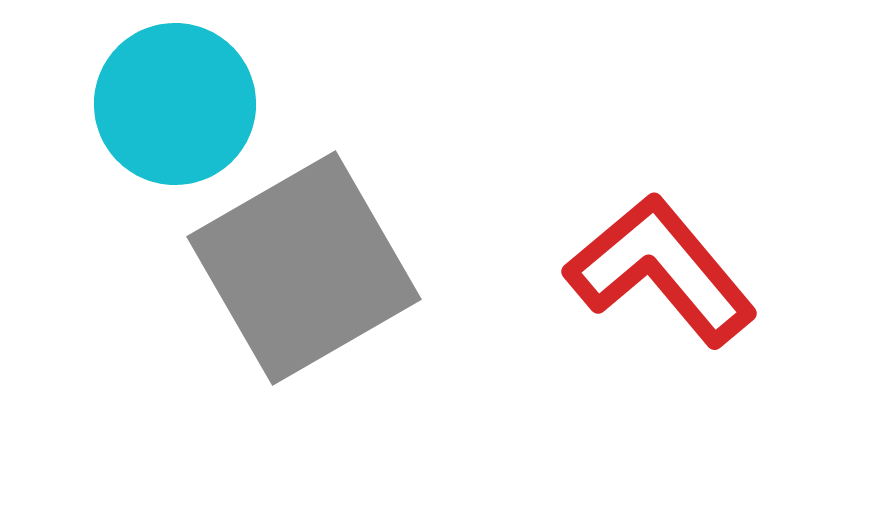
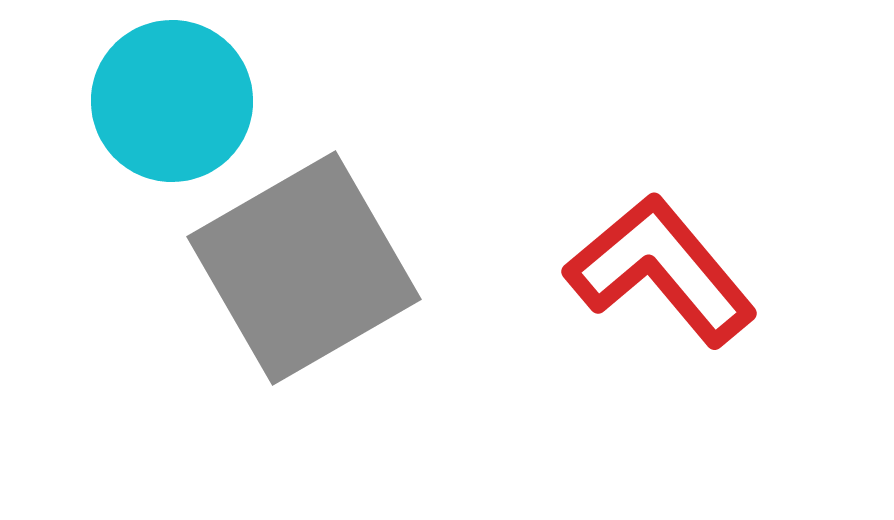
cyan circle: moved 3 px left, 3 px up
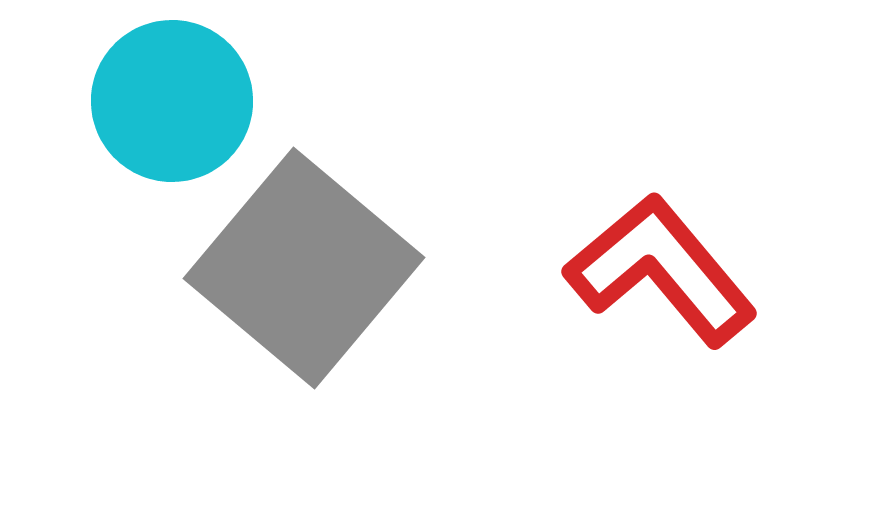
gray square: rotated 20 degrees counterclockwise
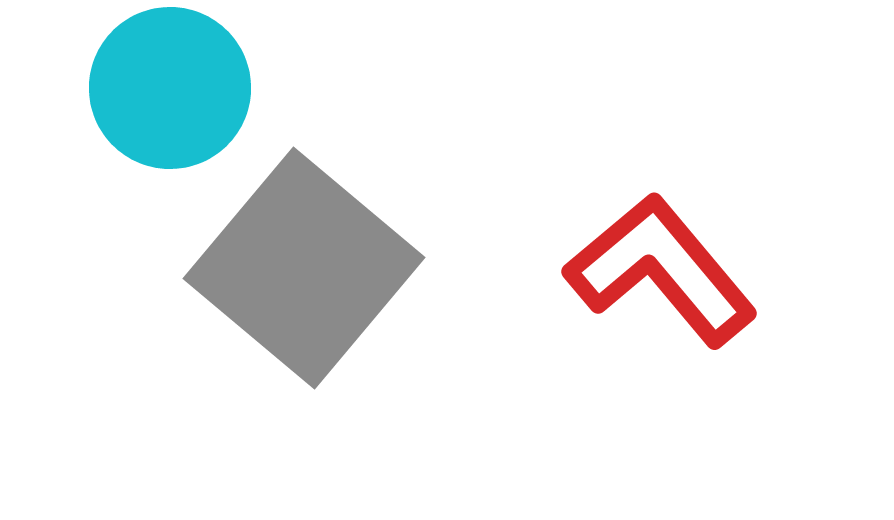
cyan circle: moved 2 px left, 13 px up
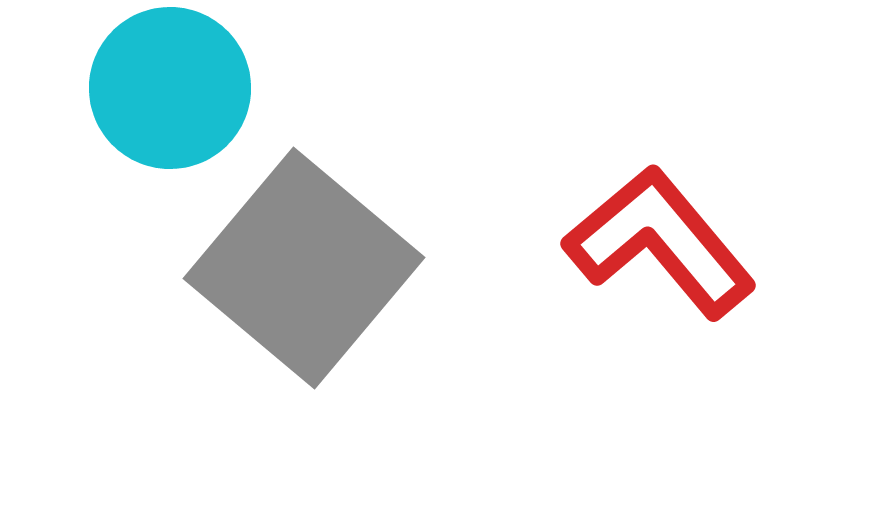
red L-shape: moved 1 px left, 28 px up
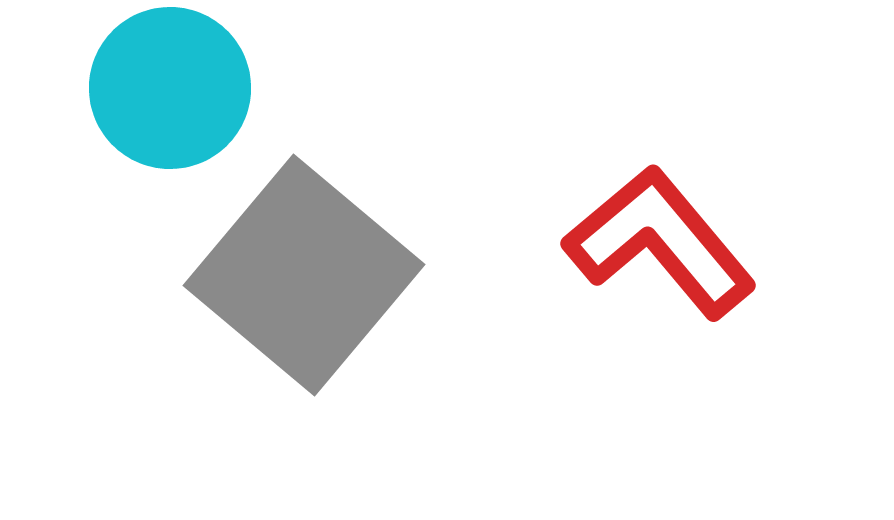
gray square: moved 7 px down
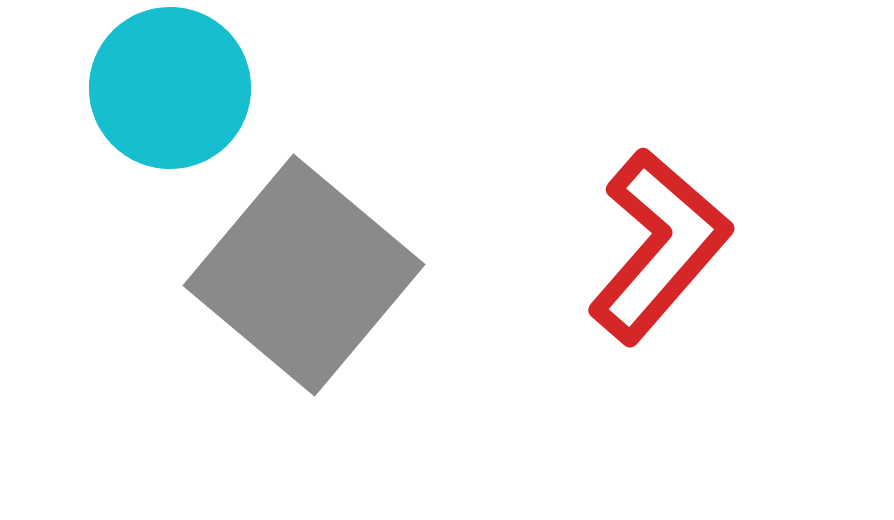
red L-shape: moved 1 px left, 4 px down; rotated 81 degrees clockwise
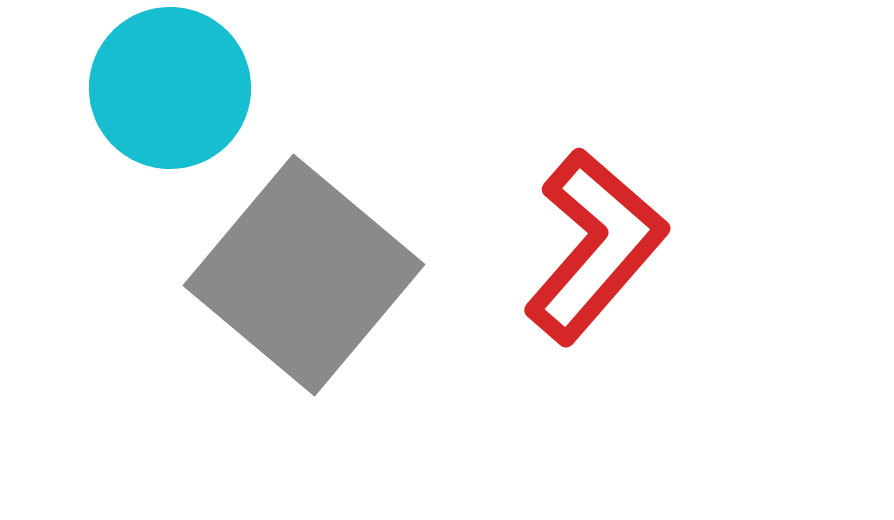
red L-shape: moved 64 px left
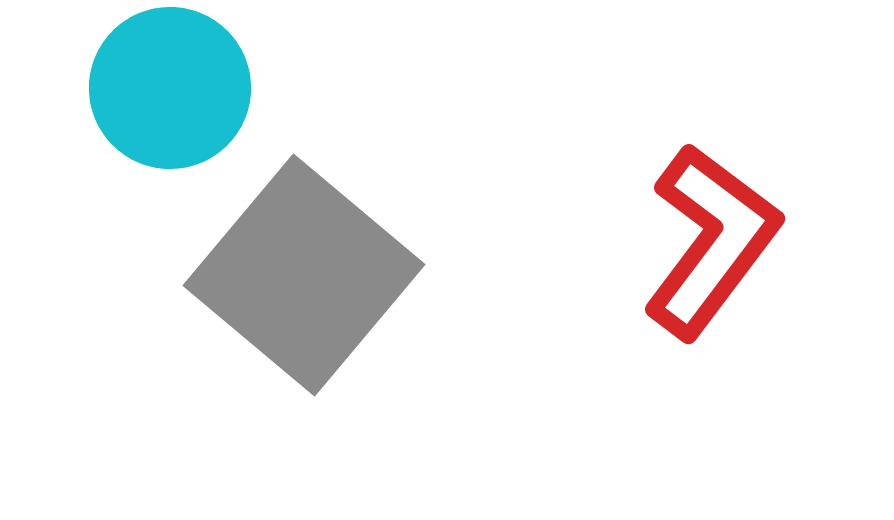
red L-shape: moved 116 px right, 5 px up; rotated 4 degrees counterclockwise
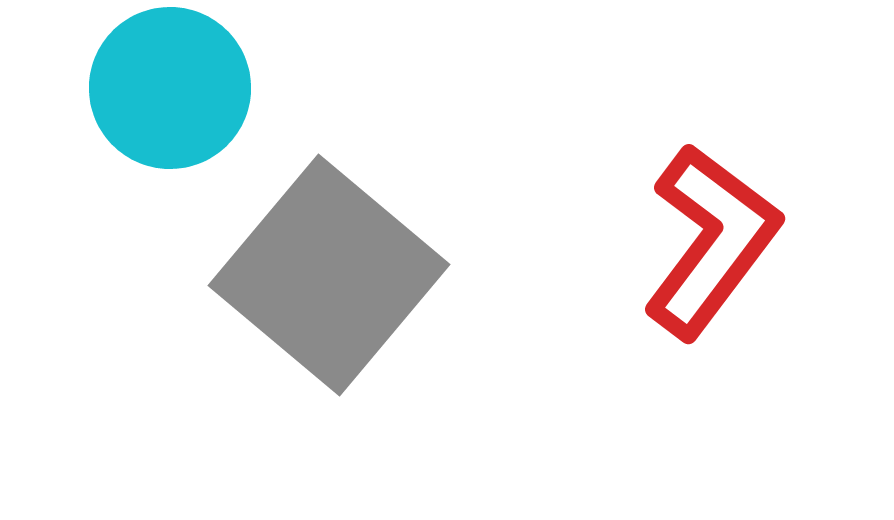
gray square: moved 25 px right
